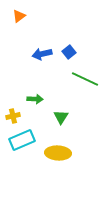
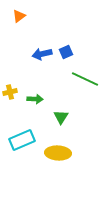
blue square: moved 3 px left; rotated 16 degrees clockwise
yellow cross: moved 3 px left, 24 px up
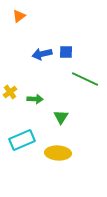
blue square: rotated 24 degrees clockwise
yellow cross: rotated 24 degrees counterclockwise
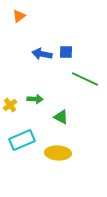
blue arrow: rotated 24 degrees clockwise
yellow cross: moved 13 px down
green triangle: rotated 35 degrees counterclockwise
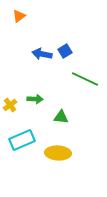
blue square: moved 1 px left, 1 px up; rotated 32 degrees counterclockwise
green triangle: rotated 21 degrees counterclockwise
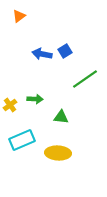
green line: rotated 60 degrees counterclockwise
